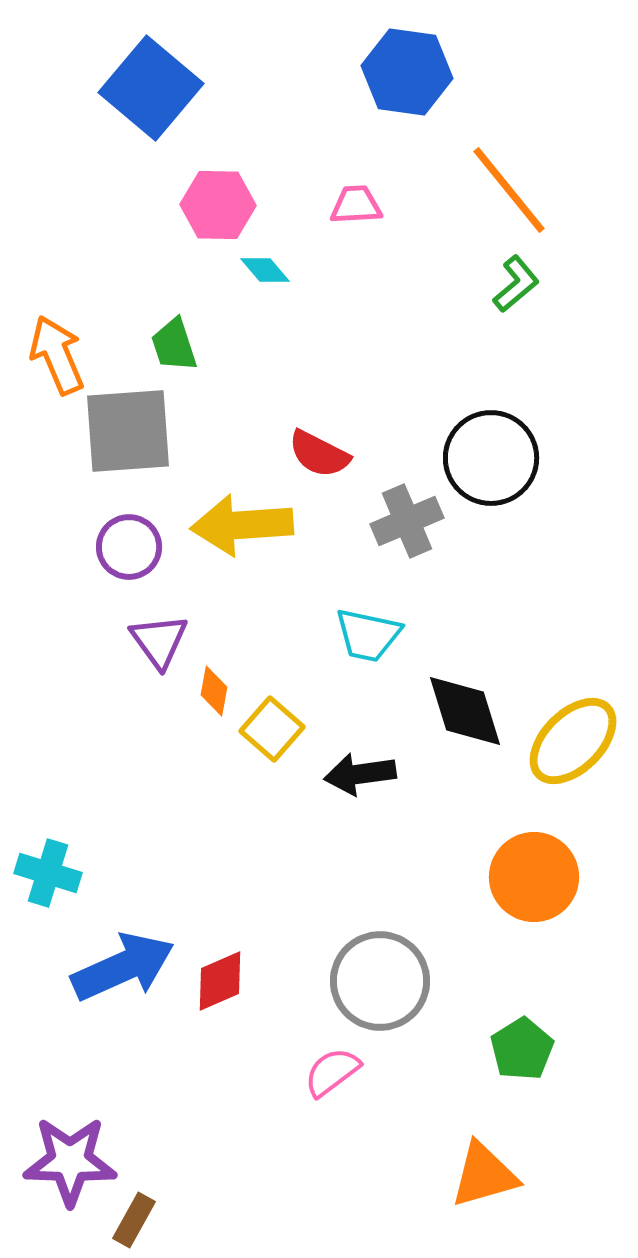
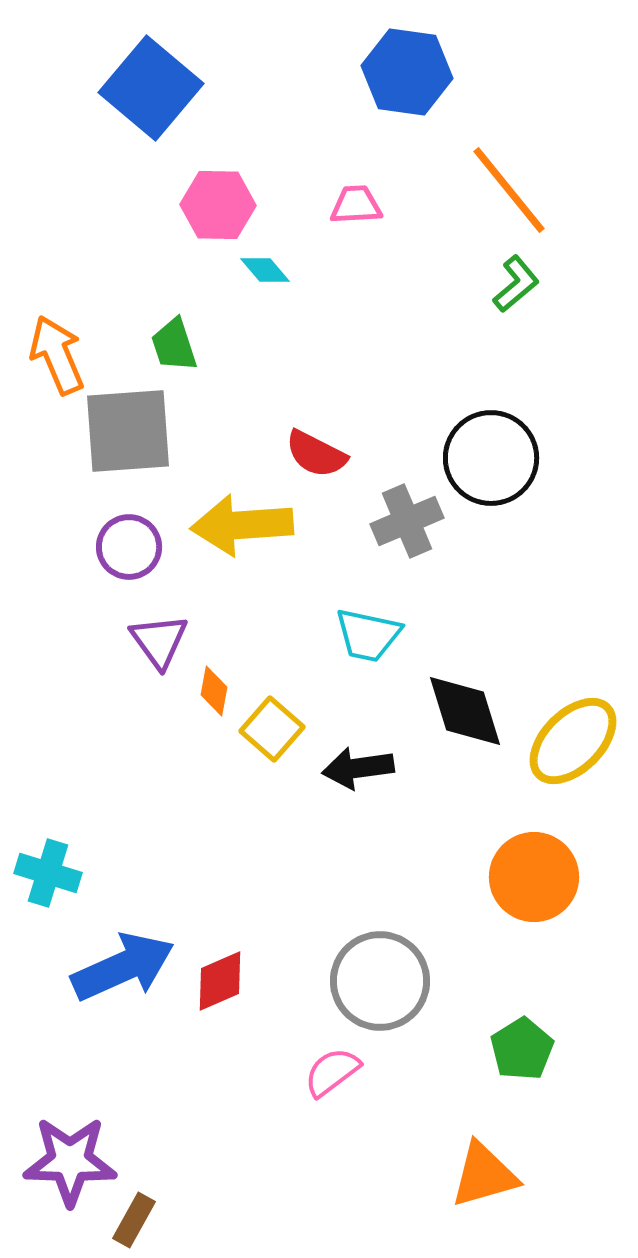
red semicircle: moved 3 px left
black arrow: moved 2 px left, 6 px up
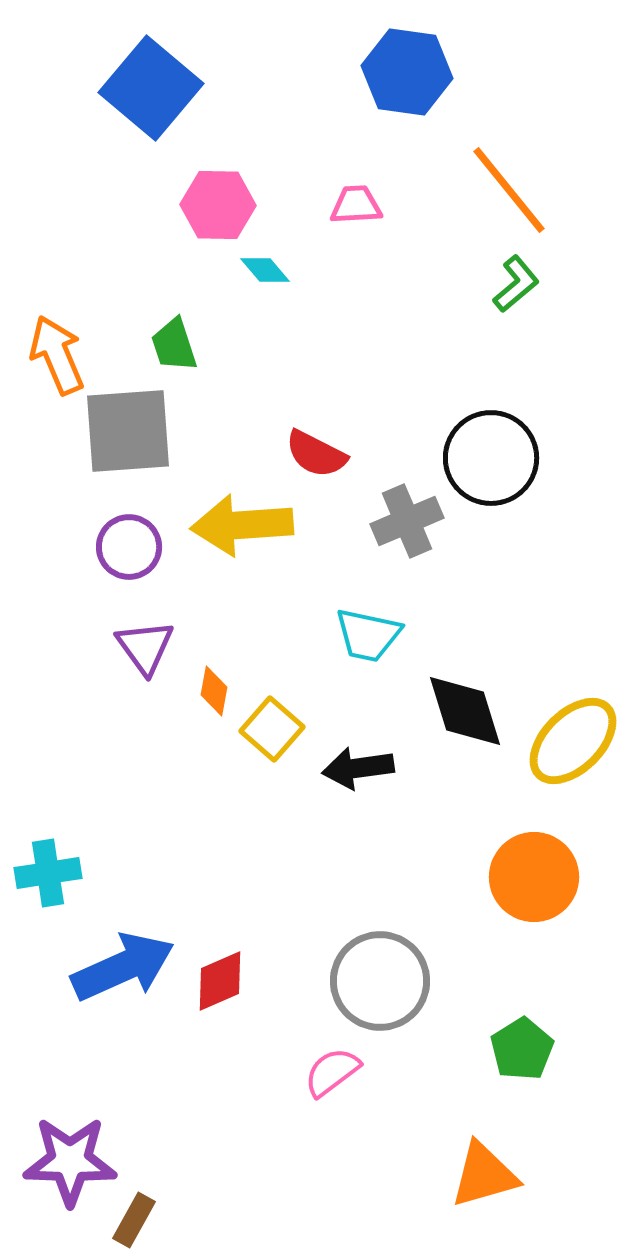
purple triangle: moved 14 px left, 6 px down
cyan cross: rotated 26 degrees counterclockwise
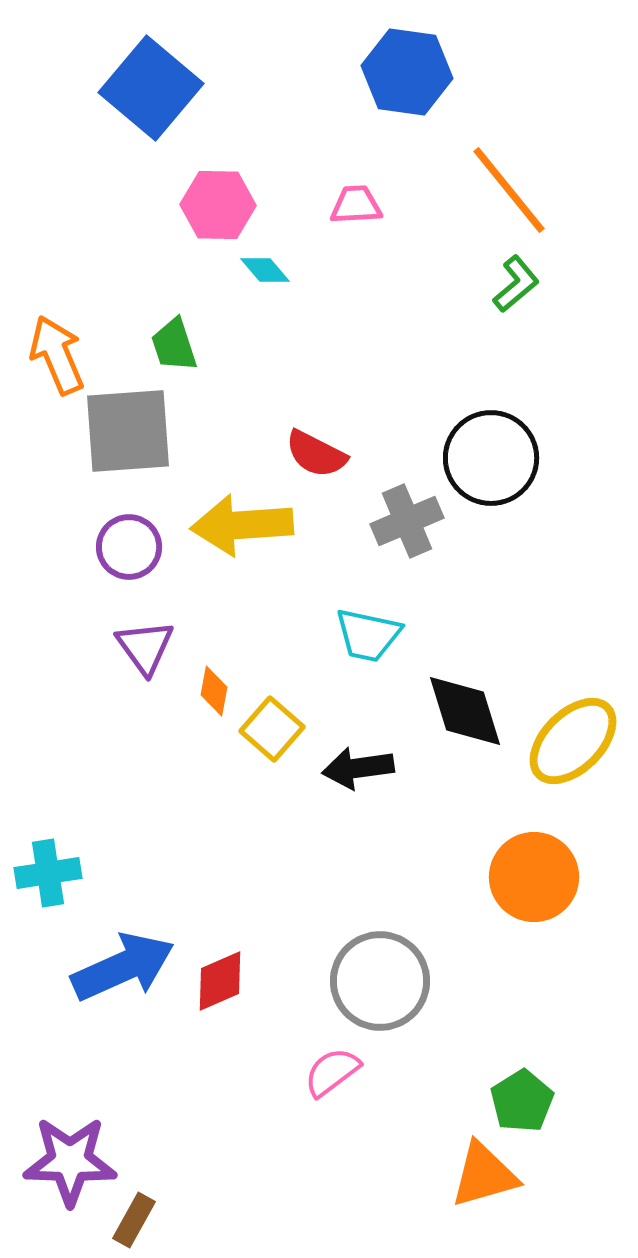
green pentagon: moved 52 px down
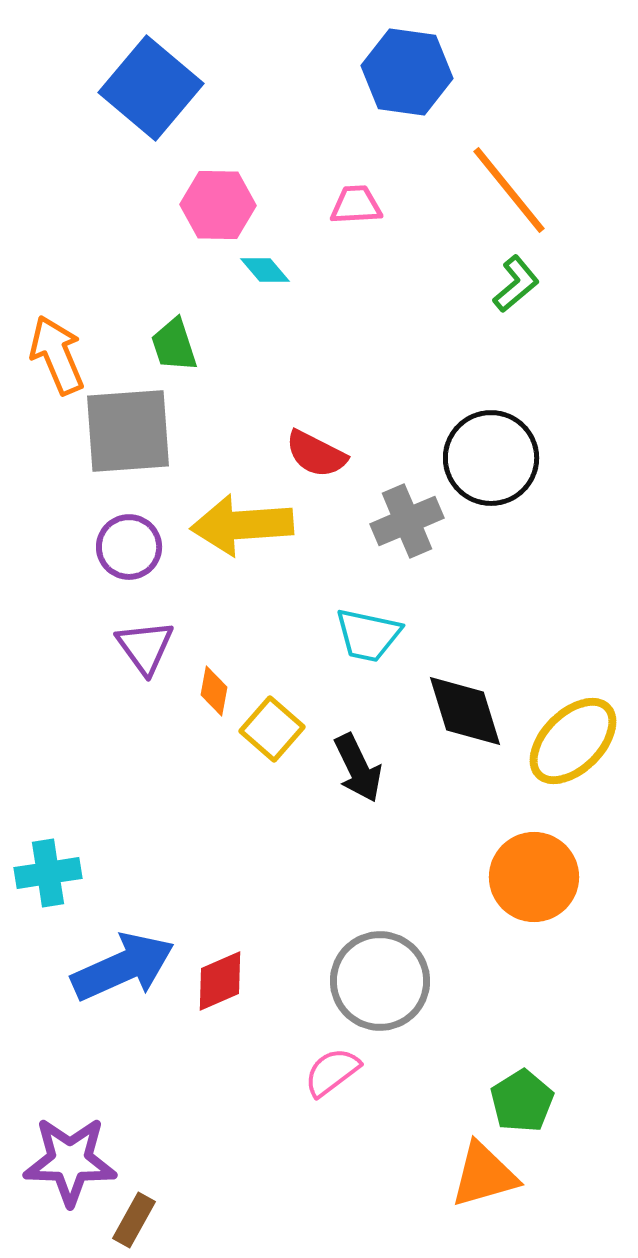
black arrow: rotated 108 degrees counterclockwise
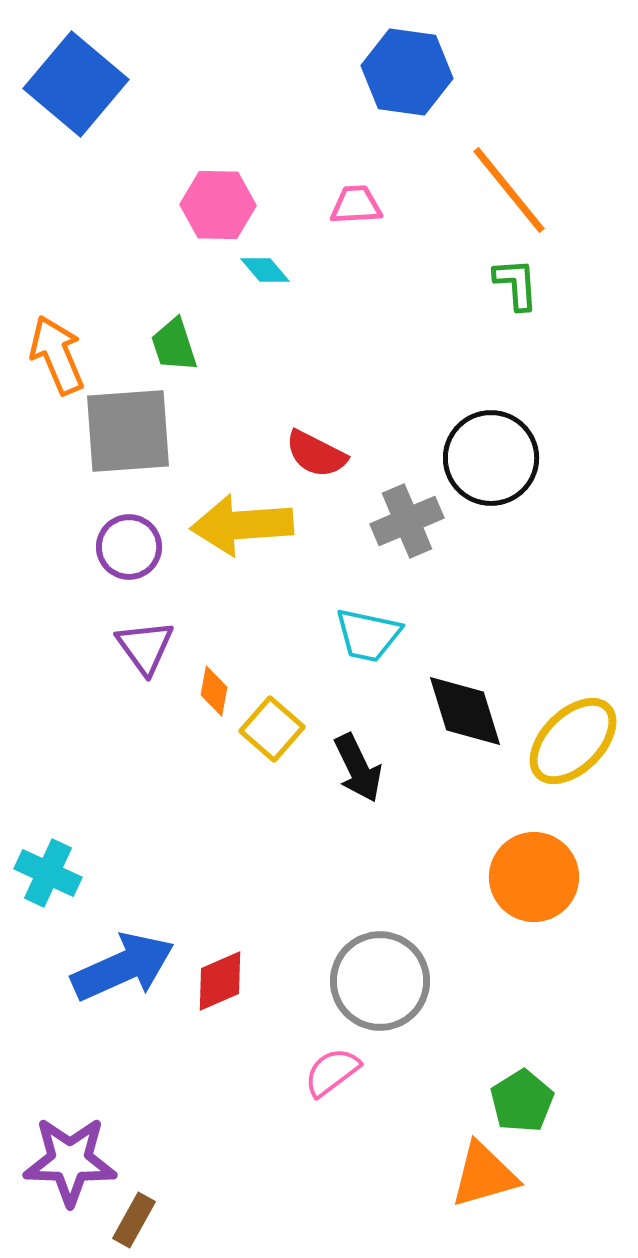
blue square: moved 75 px left, 4 px up
green L-shape: rotated 54 degrees counterclockwise
cyan cross: rotated 34 degrees clockwise
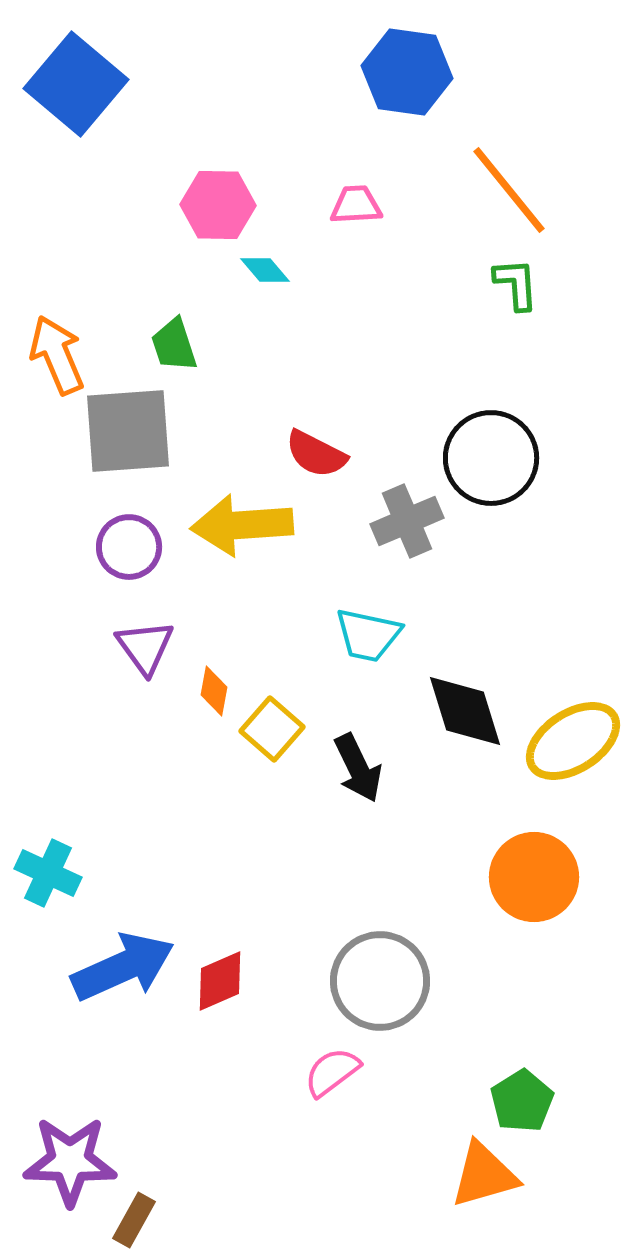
yellow ellipse: rotated 12 degrees clockwise
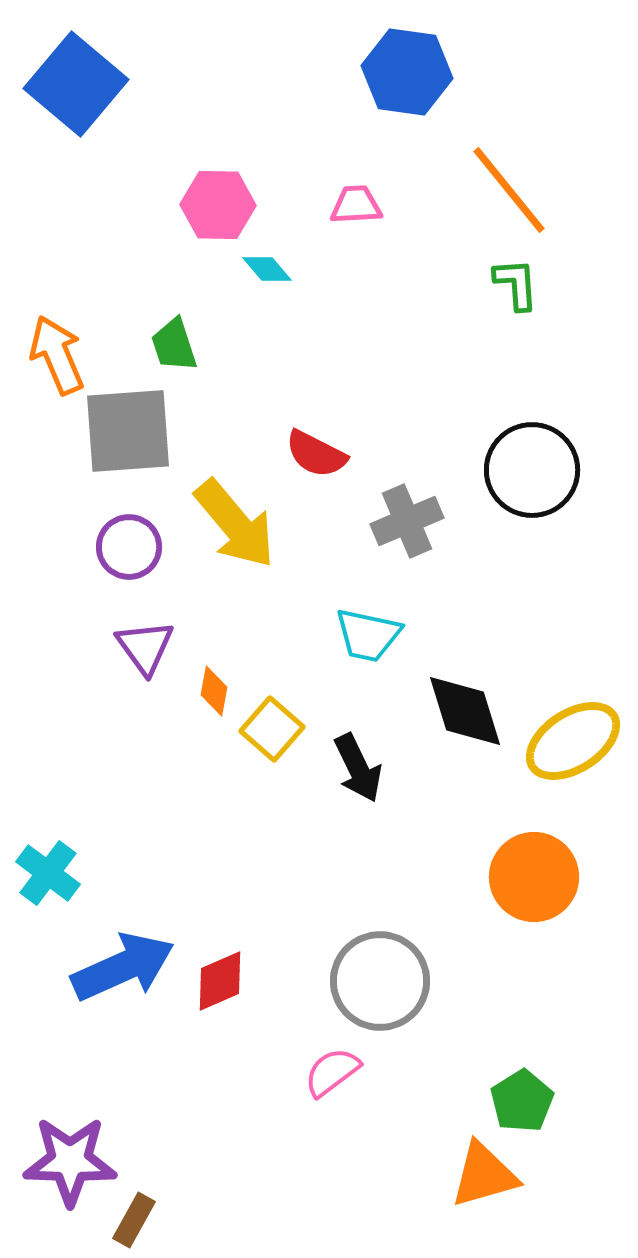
cyan diamond: moved 2 px right, 1 px up
black circle: moved 41 px right, 12 px down
yellow arrow: moved 7 px left, 1 px up; rotated 126 degrees counterclockwise
cyan cross: rotated 12 degrees clockwise
